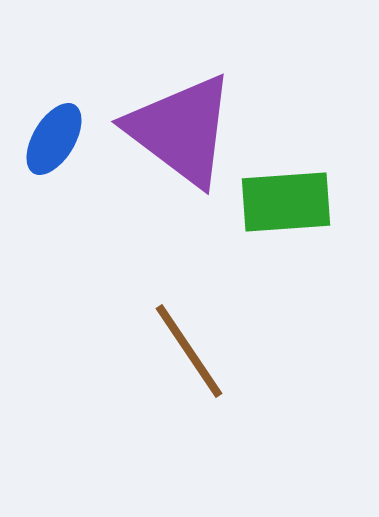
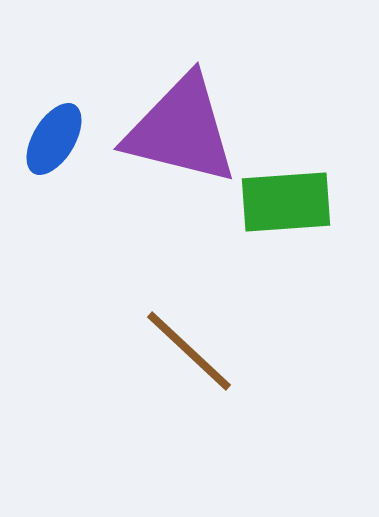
purple triangle: rotated 23 degrees counterclockwise
brown line: rotated 13 degrees counterclockwise
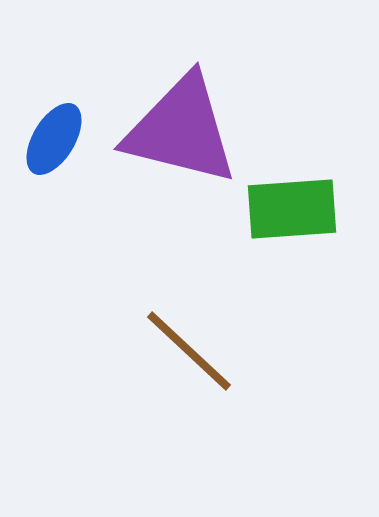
green rectangle: moved 6 px right, 7 px down
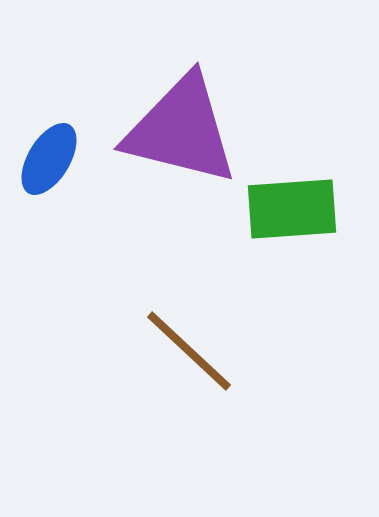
blue ellipse: moved 5 px left, 20 px down
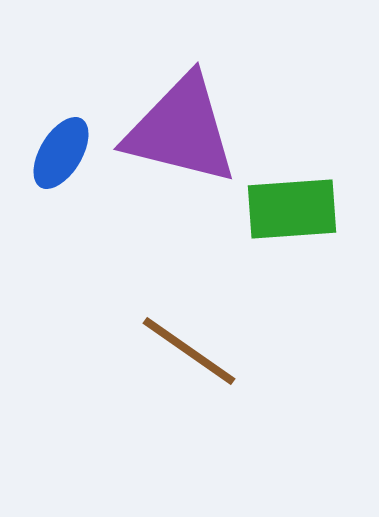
blue ellipse: moved 12 px right, 6 px up
brown line: rotated 8 degrees counterclockwise
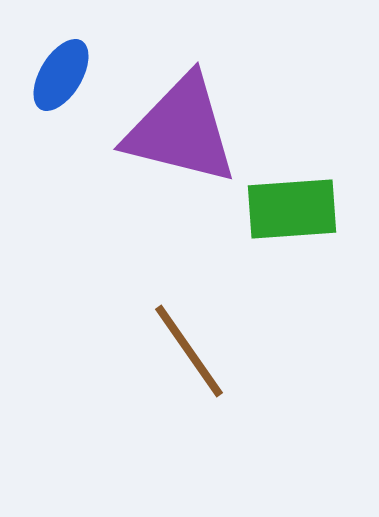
blue ellipse: moved 78 px up
brown line: rotated 20 degrees clockwise
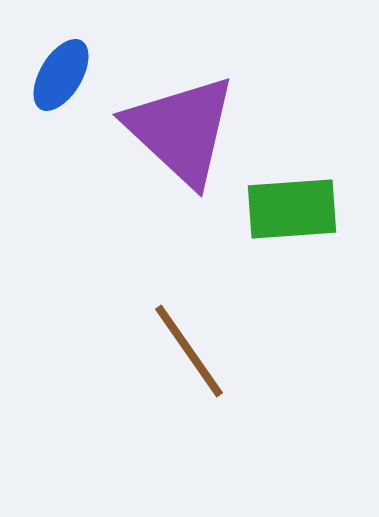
purple triangle: rotated 29 degrees clockwise
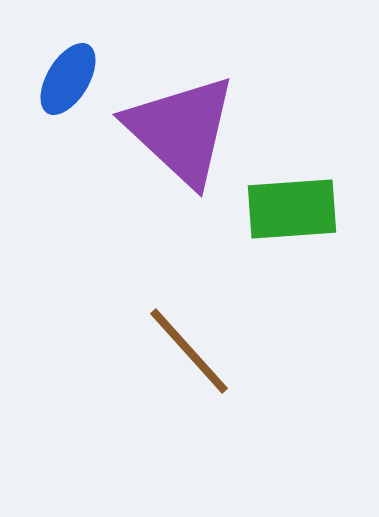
blue ellipse: moved 7 px right, 4 px down
brown line: rotated 7 degrees counterclockwise
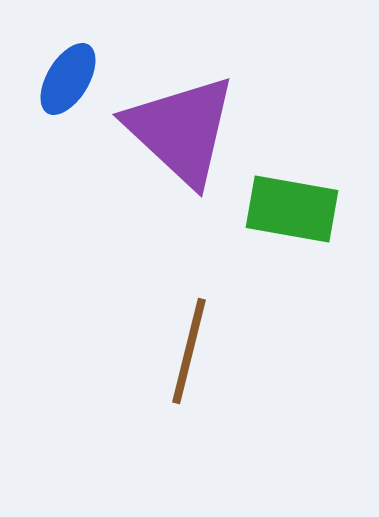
green rectangle: rotated 14 degrees clockwise
brown line: rotated 56 degrees clockwise
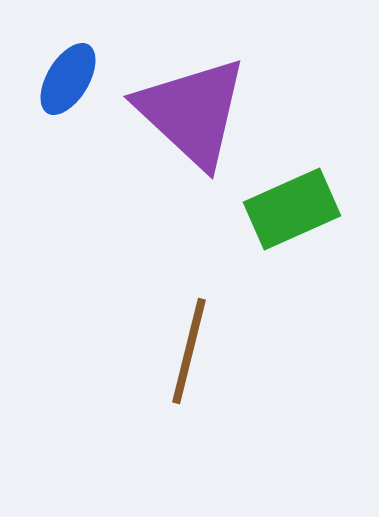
purple triangle: moved 11 px right, 18 px up
green rectangle: rotated 34 degrees counterclockwise
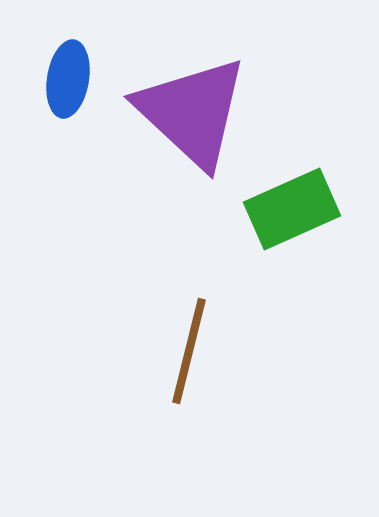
blue ellipse: rotated 22 degrees counterclockwise
